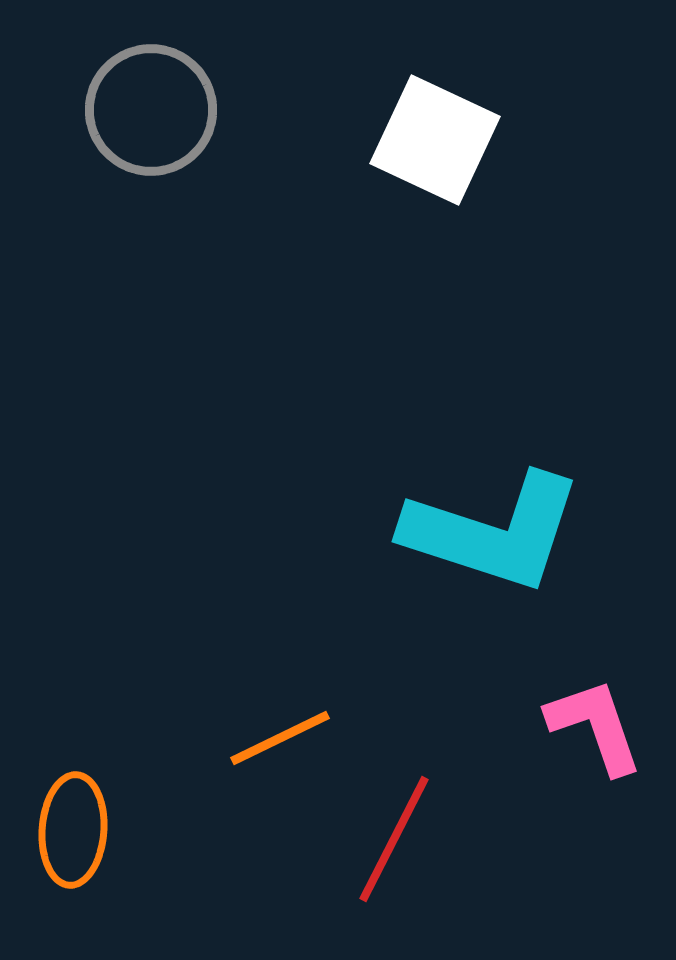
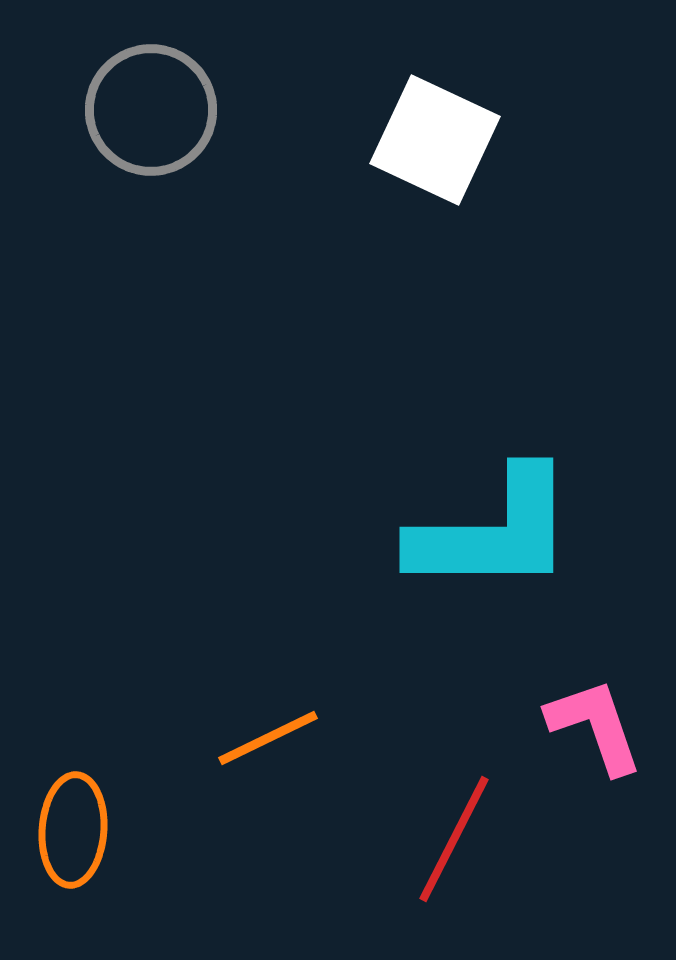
cyan L-shape: rotated 18 degrees counterclockwise
orange line: moved 12 px left
red line: moved 60 px right
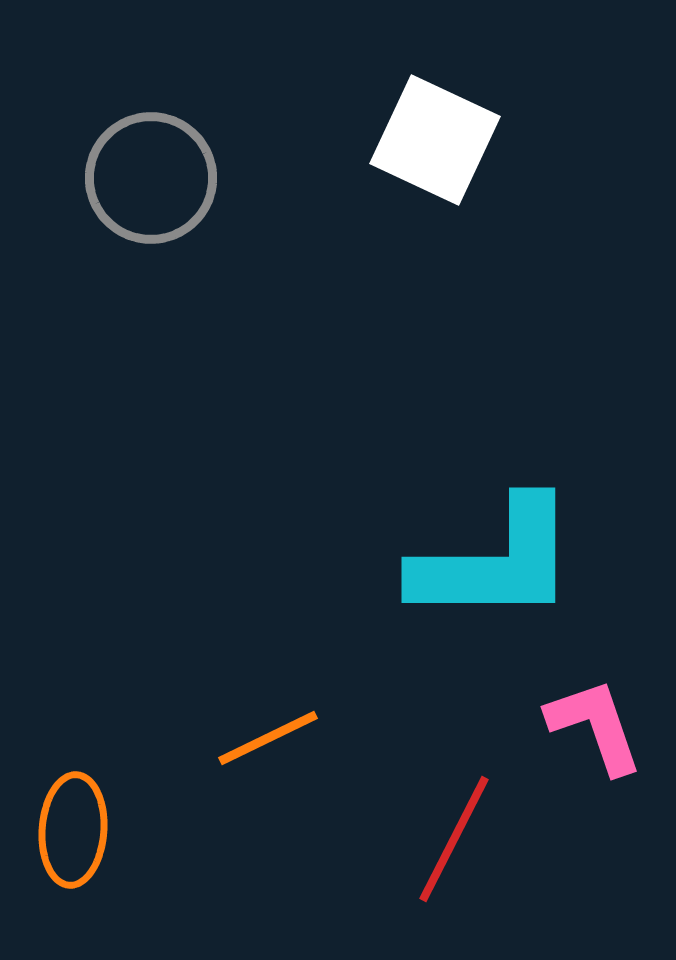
gray circle: moved 68 px down
cyan L-shape: moved 2 px right, 30 px down
